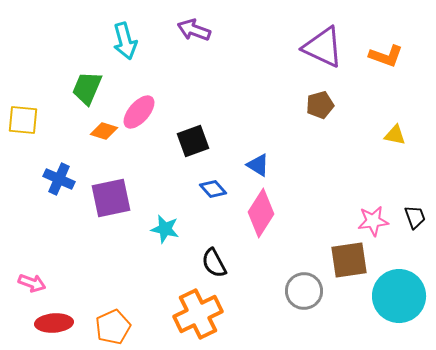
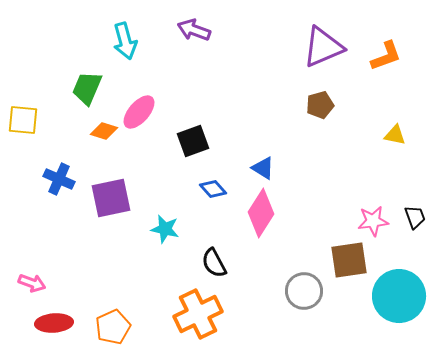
purple triangle: rotated 48 degrees counterclockwise
orange L-shape: rotated 40 degrees counterclockwise
blue triangle: moved 5 px right, 3 px down
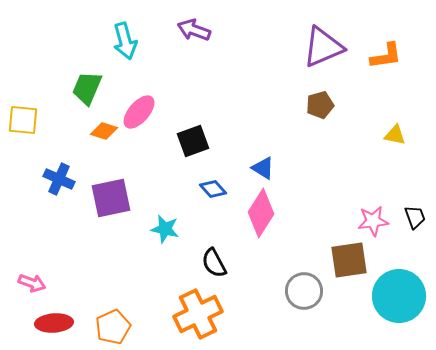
orange L-shape: rotated 12 degrees clockwise
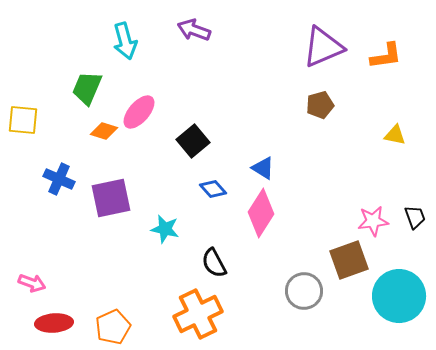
black square: rotated 20 degrees counterclockwise
brown square: rotated 12 degrees counterclockwise
